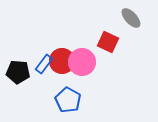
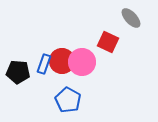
blue rectangle: rotated 18 degrees counterclockwise
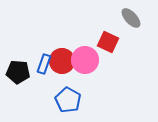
pink circle: moved 3 px right, 2 px up
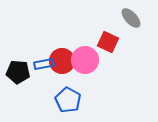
blue rectangle: rotated 60 degrees clockwise
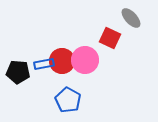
red square: moved 2 px right, 4 px up
